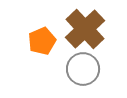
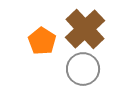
orange pentagon: rotated 16 degrees counterclockwise
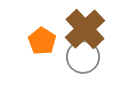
gray circle: moved 12 px up
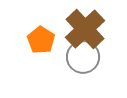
orange pentagon: moved 1 px left, 1 px up
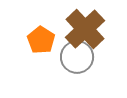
gray circle: moved 6 px left
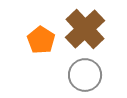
gray circle: moved 8 px right, 18 px down
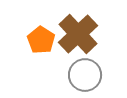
brown cross: moved 7 px left, 5 px down
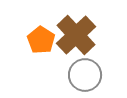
brown cross: moved 2 px left, 1 px down
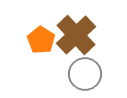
gray circle: moved 1 px up
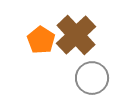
gray circle: moved 7 px right, 4 px down
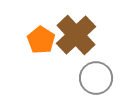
gray circle: moved 4 px right
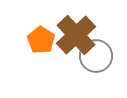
gray circle: moved 22 px up
